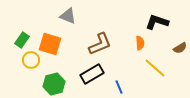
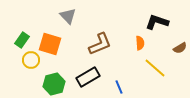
gray triangle: rotated 24 degrees clockwise
black rectangle: moved 4 px left, 3 px down
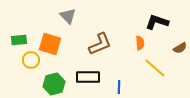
green rectangle: moved 3 px left; rotated 49 degrees clockwise
black rectangle: rotated 30 degrees clockwise
blue line: rotated 24 degrees clockwise
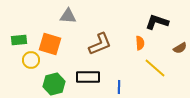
gray triangle: rotated 42 degrees counterclockwise
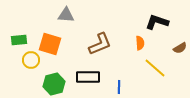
gray triangle: moved 2 px left, 1 px up
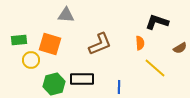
black rectangle: moved 6 px left, 2 px down
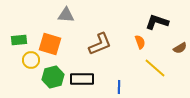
orange semicircle: moved 1 px up; rotated 16 degrees counterclockwise
green hexagon: moved 1 px left, 7 px up
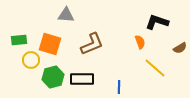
brown L-shape: moved 8 px left
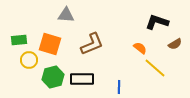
orange semicircle: moved 6 px down; rotated 32 degrees counterclockwise
brown semicircle: moved 5 px left, 4 px up
yellow circle: moved 2 px left
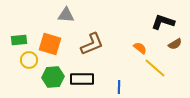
black L-shape: moved 6 px right
green hexagon: rotated 10 degrees clockwise
